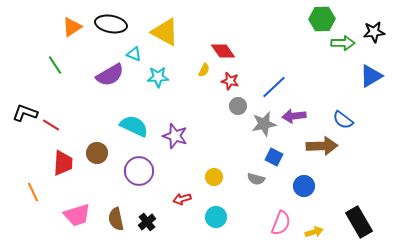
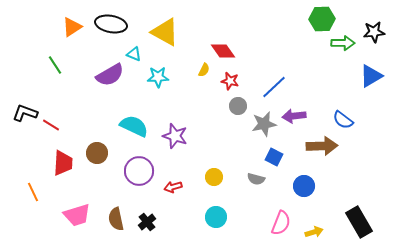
red arrow: moved 9 px left, 12 px up
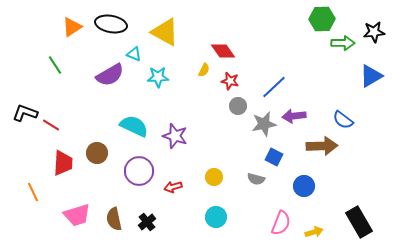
brown semicircle: moved 2 px left
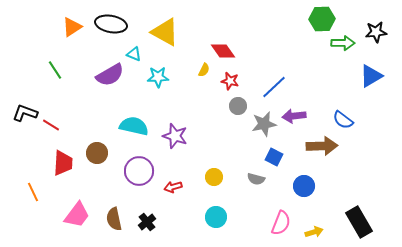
black star: moved 2 px right
green line: moved 5 px down
cyan semicircle: rotated 12 degrees counterclockwise
pink trapezoid: rotated 36 degrees counterclockwise
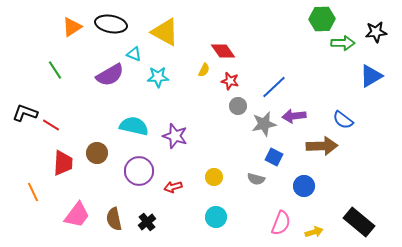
black rectangle: rotated 20 degrees counterclockwise
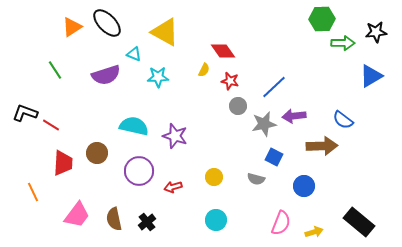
black ellipse: moved 4 px left, 1 px up; rotated 36 degrees clockwise
purple semicircle: moved 4 px left; rotated 12 degrees clockwise
cyan circle: moved 3 px down
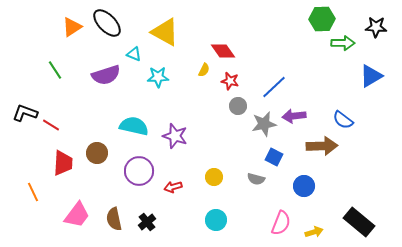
black star: moved 5 px up; rotated 10 degrees clockwise
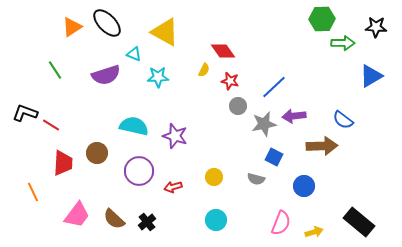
brown semicircle: rotated 35 degrees counterclockwise
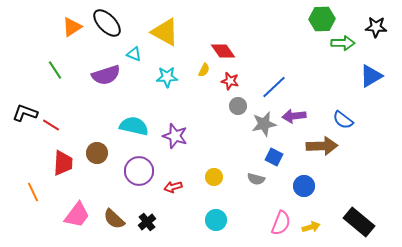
cyan star: moved 9 px right
yellow arrow: moved 3 px left, 5 px up
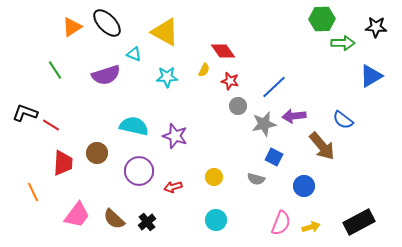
brown arrow: rotated 52 degrees clockwise
black rectangle: rotated 68 degrees counterclockwise
